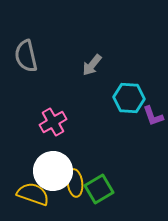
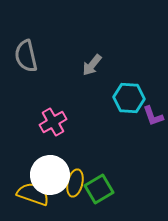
white circle: moved 3 px left, 4 px down
yellow ellipse: rotated 20 degrees clockwise
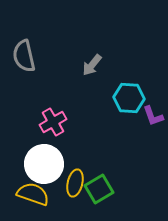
gray semicircle: moved 2 px left
white circle: moved 6 px left, 11 px up
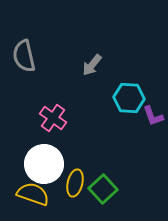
pink cross: moved 4 px up; rotated 24 degrees counterclockwise
green square: moved 4 px right; rotated 12 degrees counterclockwise
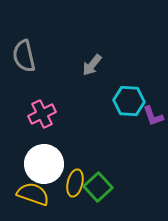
cyan hexagon: moved 3 px down
pink cross: moved 11 px left, 4 px up; rotated 28 degrees clockwise
green square: moved 5 px left, 2 px up
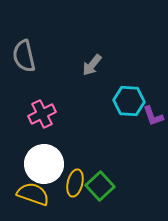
green square: moved 2 px right, 1 px up
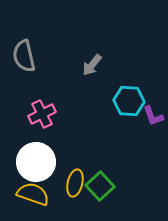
white circle: moved 8 px left, 2 px up
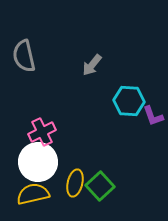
pink cross: moved 18 px down
white circle: moved 2 px right
yellow semicircle: rotated 32 degrees counterclockwise
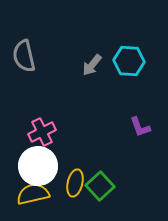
cyan hexagon: moved 40 px up
purple L-shape: moved 13 px left, 11 px down
white circle: moved 4 px down
